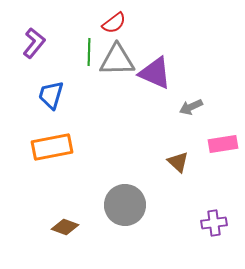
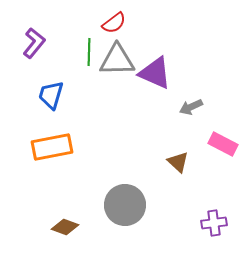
pink rectangle: rotated 36 degrees clockwise
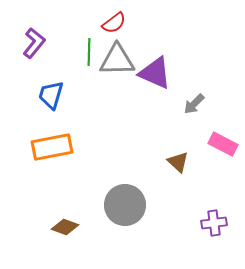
gray arrow: moved 3 px right, 3 px up; rotated 20 degrees counterclockwise
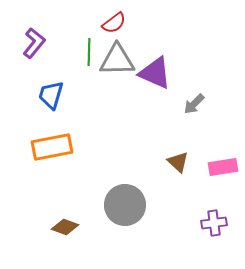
pink rectangle: moved 23 px down; rotated 36 degrees counterclockwise
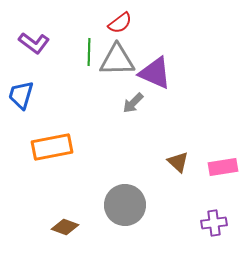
red semicircle: moved 6 px right
purple L-shape: rotated 88 degrees clockwise
blue trapezoid: moved 30 px left
gray arrow: moved 61 px left, 1 px up
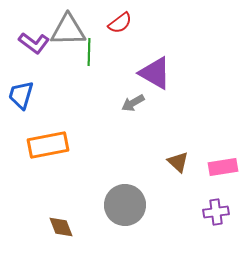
gray triangle: moved 49 px left, 30 px up
purple triangle: rotated 6 degrees clockwise
gray arrow: rotated 15 degrees clockwise
orange rectangle: moved 4 px left, 2 px up
purple cross: moved 2 px right, 11 px up
brown diamond: moved 4 px left; rotated 48 degrees clockwise
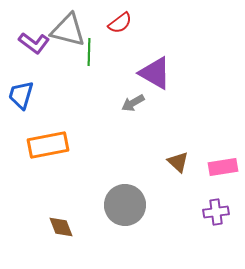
gray triangle: rotated 15 degrees clockwise
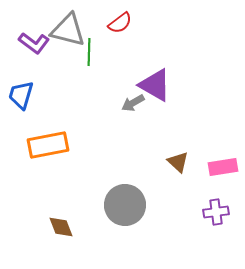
purple triangle: moved 12 px down
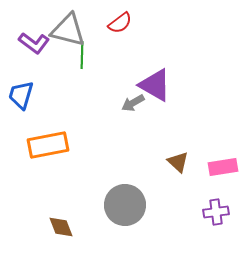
green line: moved 7 px left, 3 px down
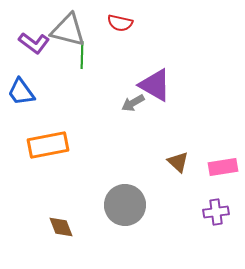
red semicircle: rotated 50 degrees clockwise
blue trapezoid: moved 3 px up; rotated 52 degrees counterclockwise
